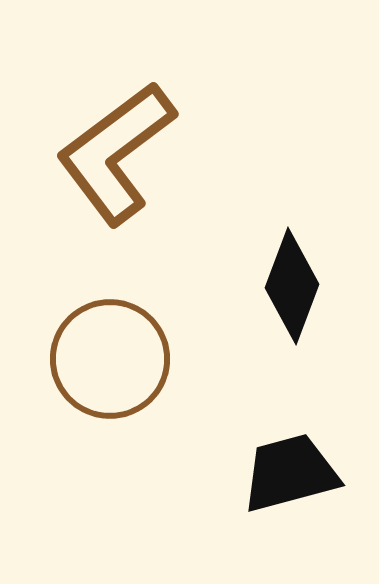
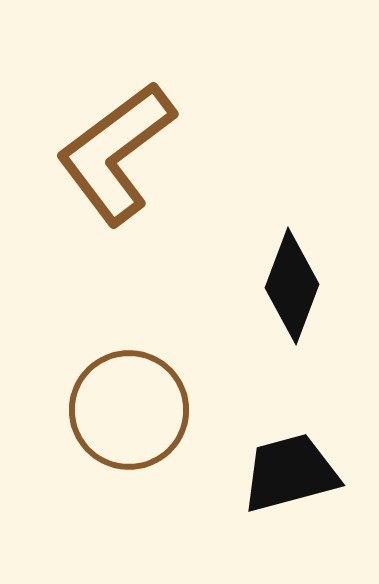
brown circle: moved 19 px right, 51 px down
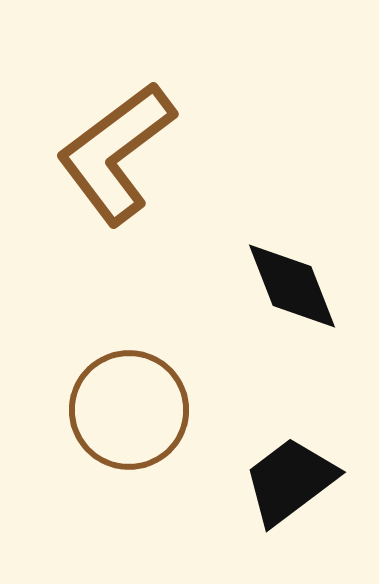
black diamond: rotated 42 degrees counterclockwise
black trapezoid: moved 8 px down; rotated 22 degrees counterclockwise
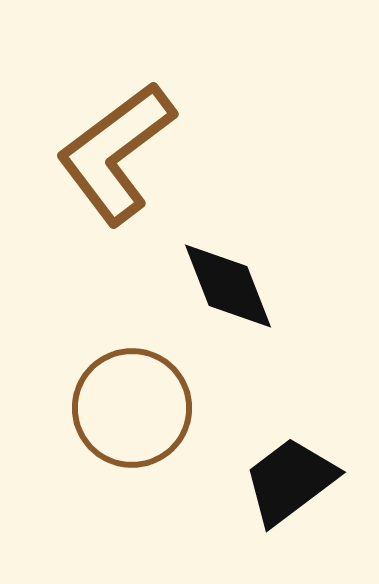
black diamond: moved 64 px left
brown circle: moved 3 px right, 2 px up
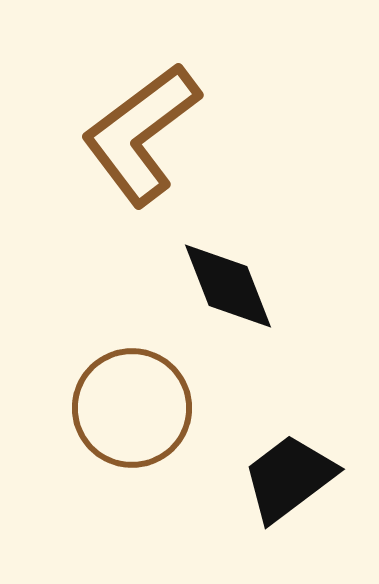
brown L-shape: moved 25 px right, 19 px up
black trapezoid: moved 1 px left, 3 px up
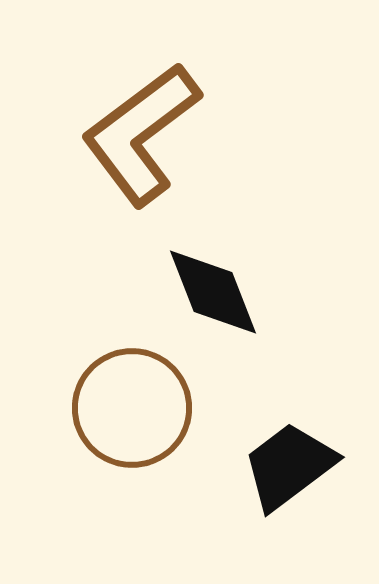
black diamond: moved 15 px left, 6 px down
black trapezoid: moved 12 px up
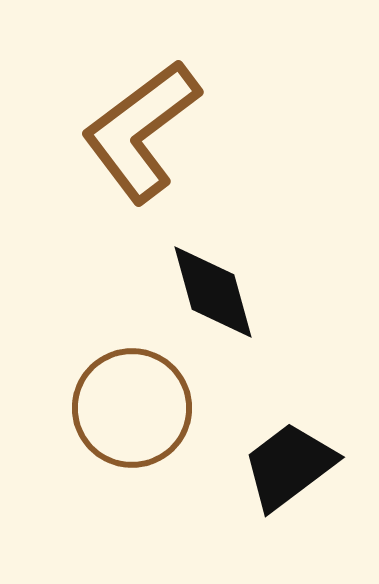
brown L-shape: moved 3 px up
black diamond: rotated 6 degrees clockwise
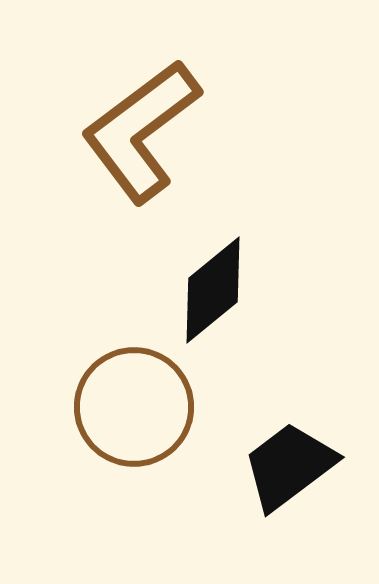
black diamond: moved 2 px up; rotated 66 degrees clockwise
brown circle: moved 2 px right, 1 px up
